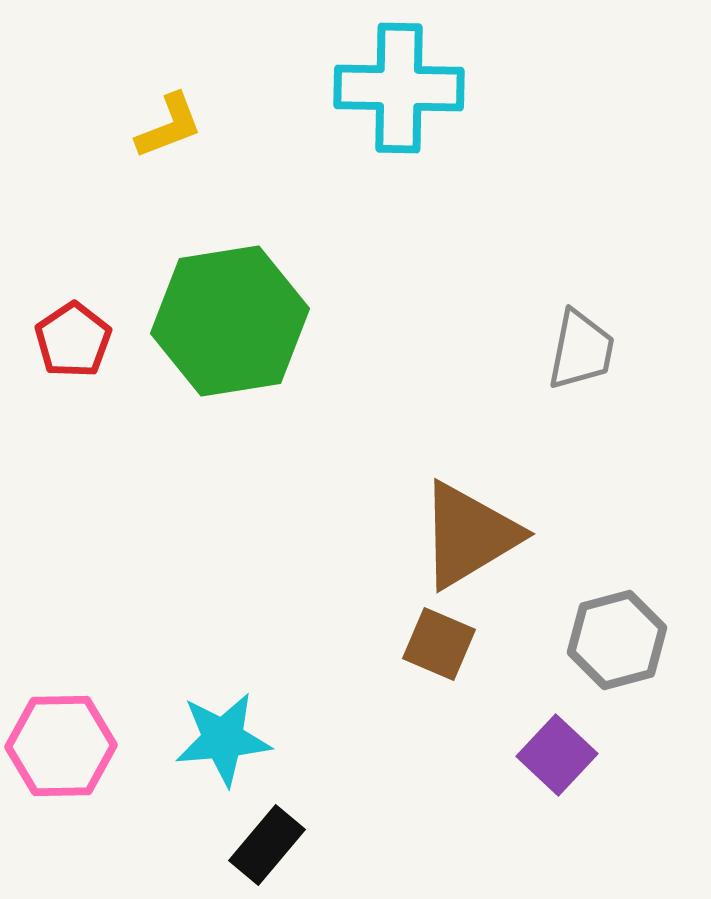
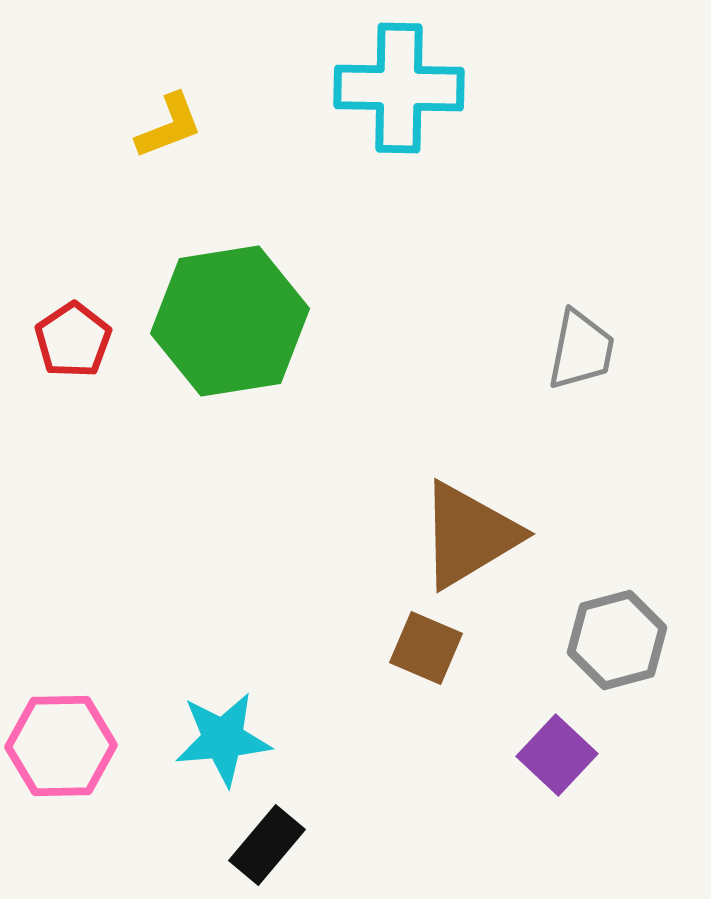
brown square: moved 13 px left, 4 px down
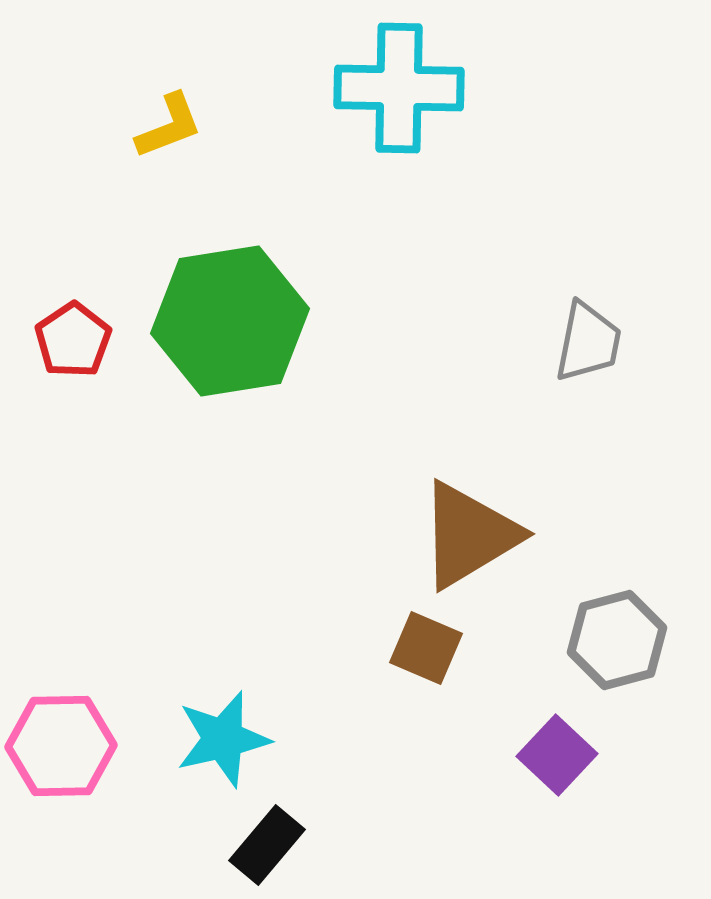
gray trapezoid: moved 7 px right, 8 px up
cyan star: rotated 8 degrees counterclockwise
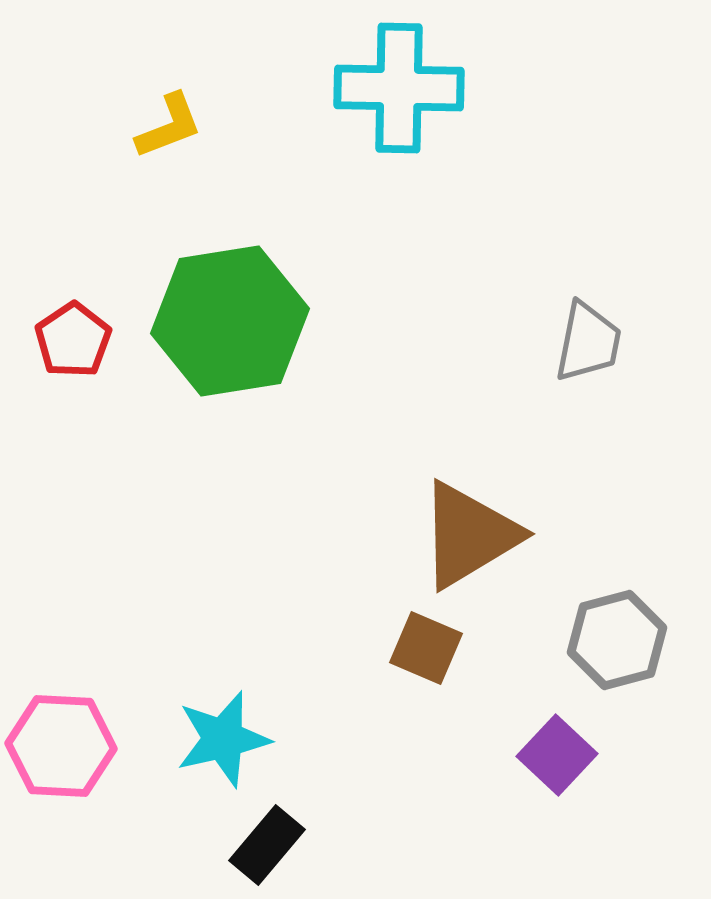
pink hexagon: rotated 4 degrees clockwise
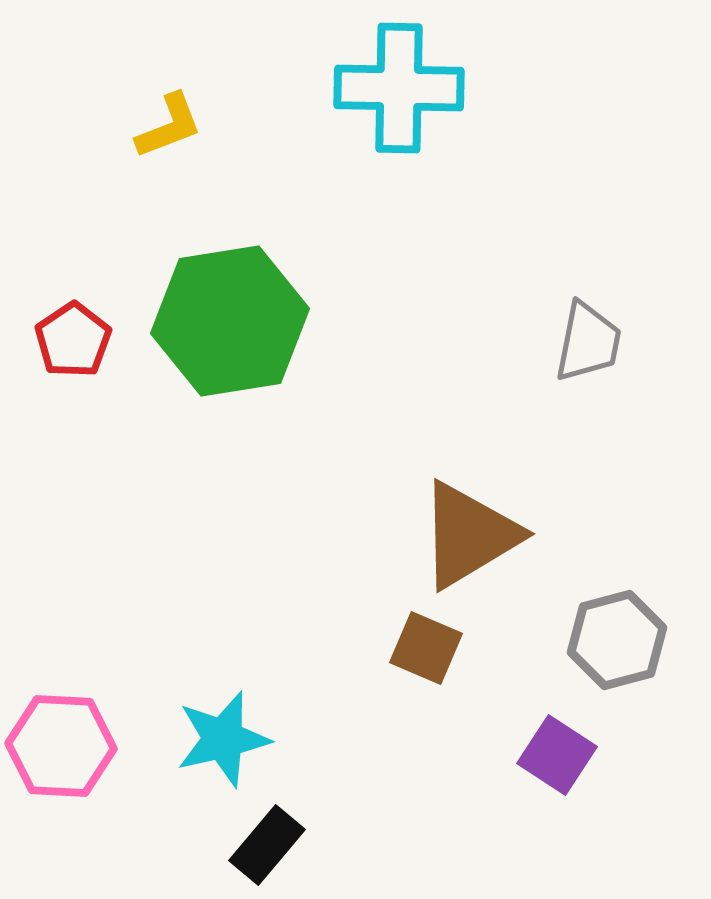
purple square: rotated 10 degrees counterclockwise
